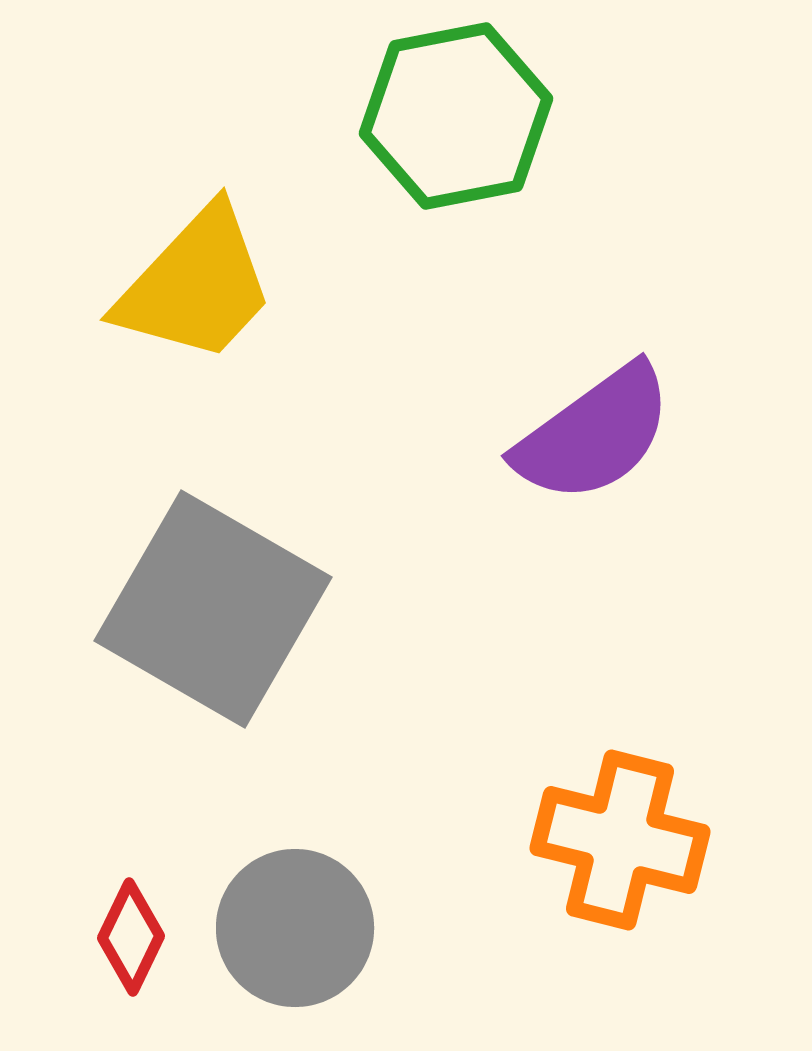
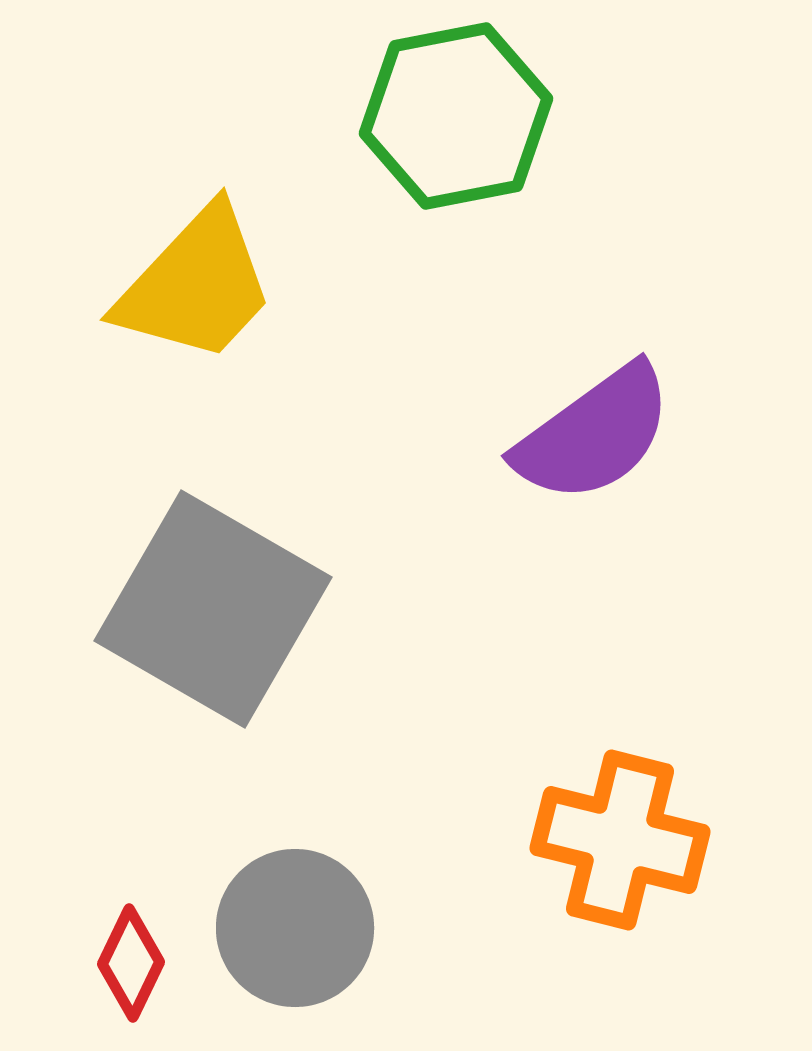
red diamond: moved 26 px down
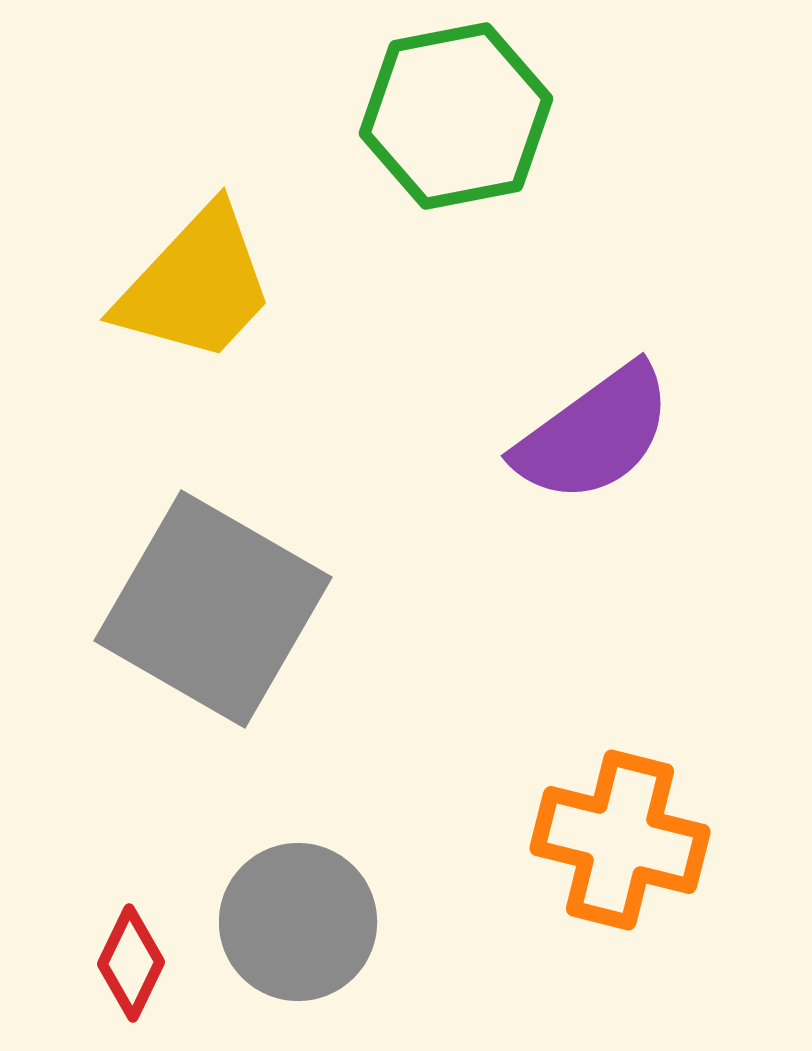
gray circle: moved 3 px right, 6 px up
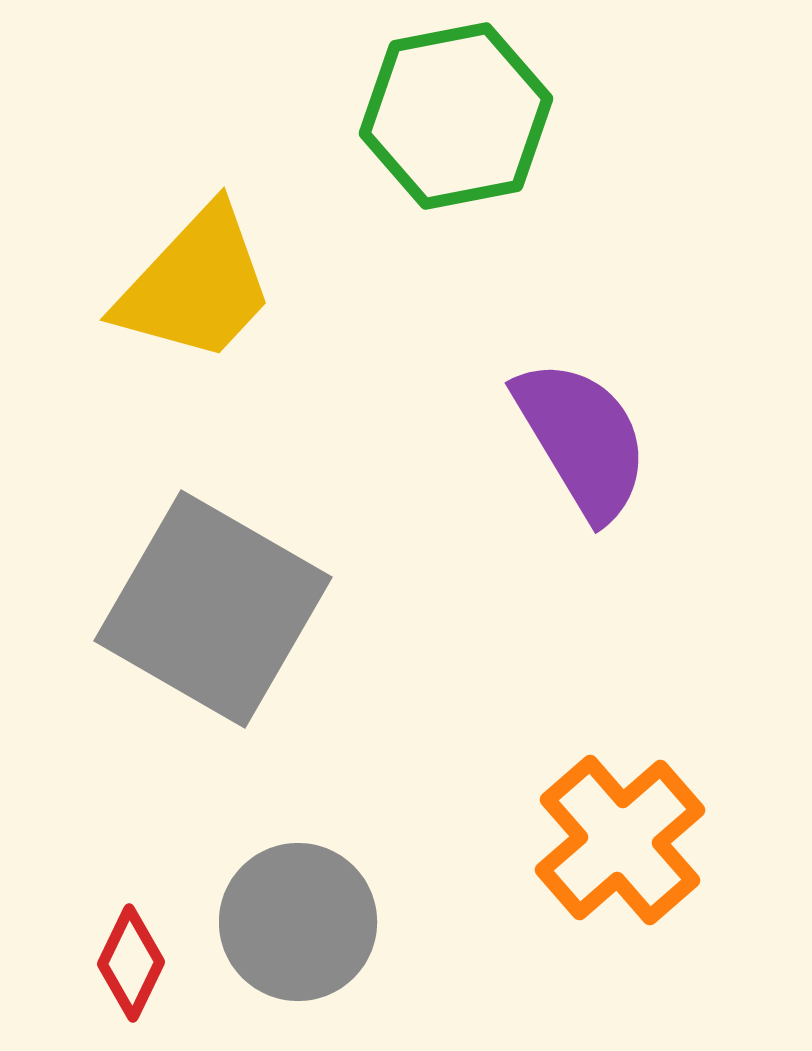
purple semicircle: moved 12 px left, 5 px down; rotated 85 degrees counterclockwise
orange cross: rotated 35 degrees clockwise
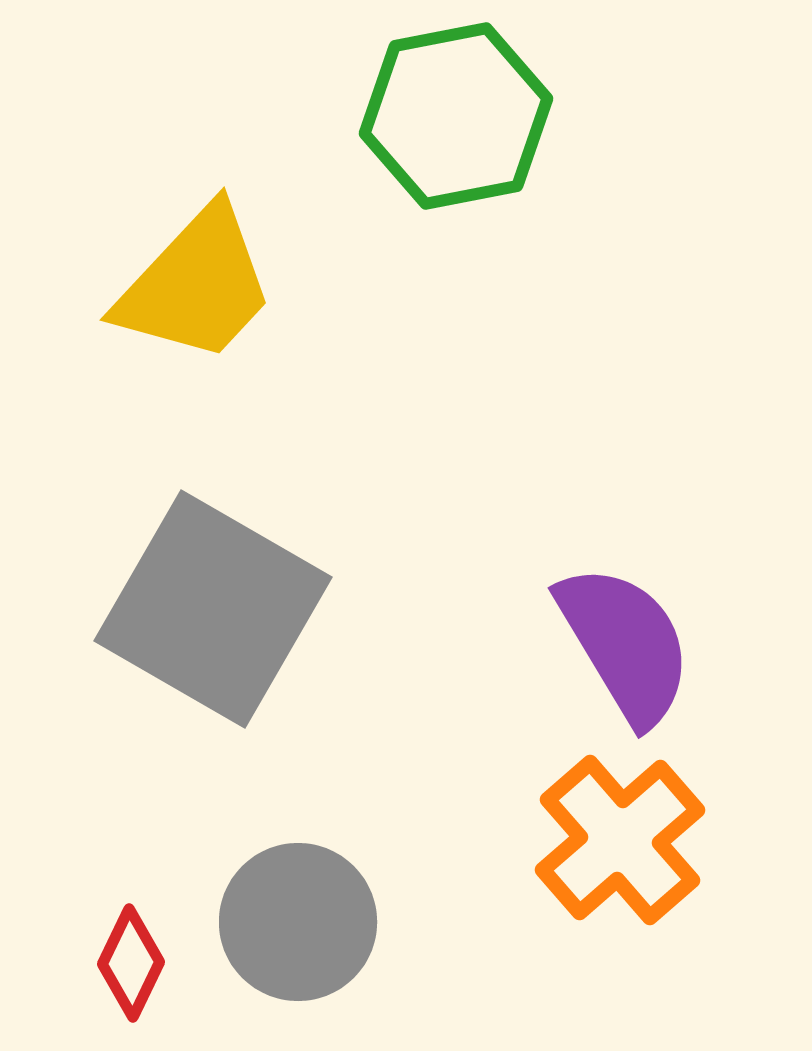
purple semicircle: moved 43 px right, 205 px down
